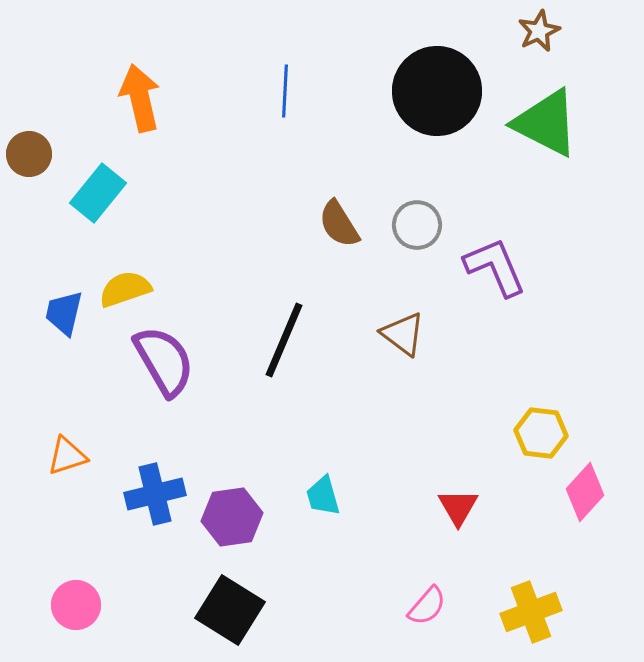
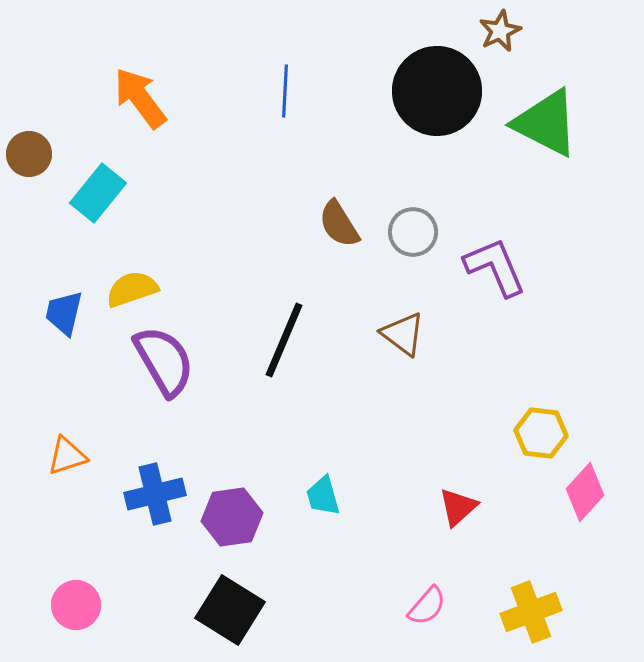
brown star: moved 39 px left
orange arrow: rotated 24 degrees counterclockwise
gray circle: moved 4 px left, 7 px down
yellow semicircle: moved 7 px right
red triangle: rotated 18 degrees clockwise
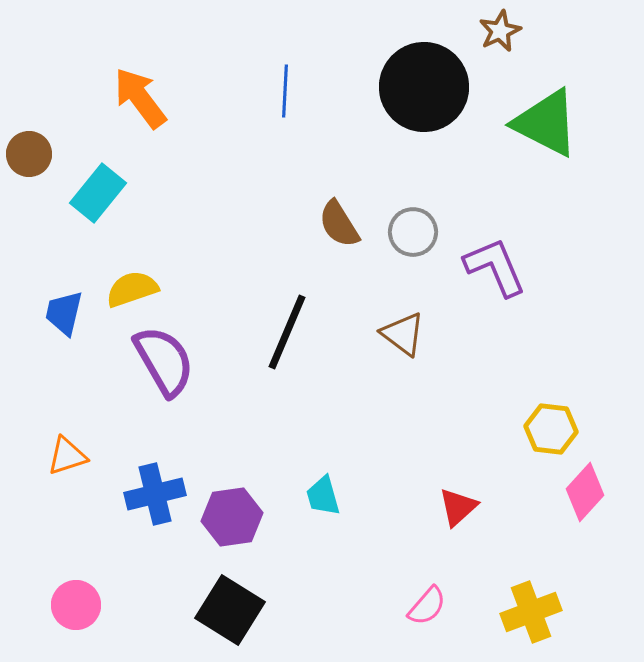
black circle: moved 13 px left, 4 px up
black line: moved 3 px right, 8 px up
yellow hexagon: moved 10 px right, 4 px up
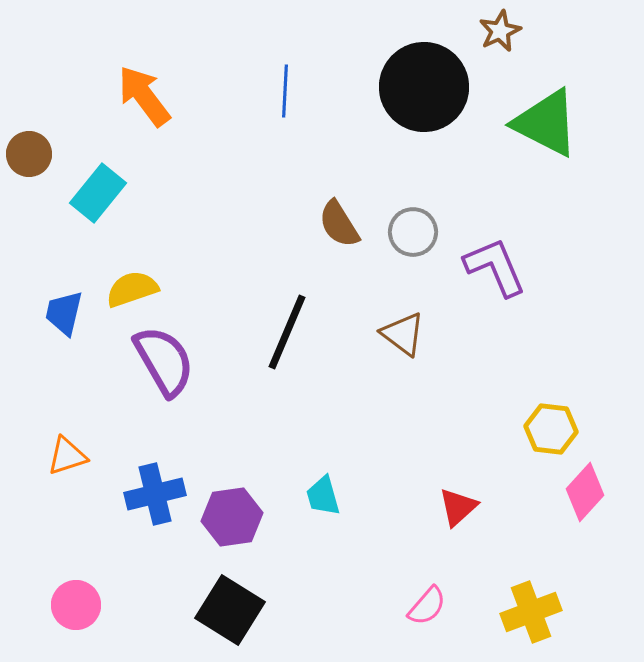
orange arrow: moved 4 px right, 2 px up
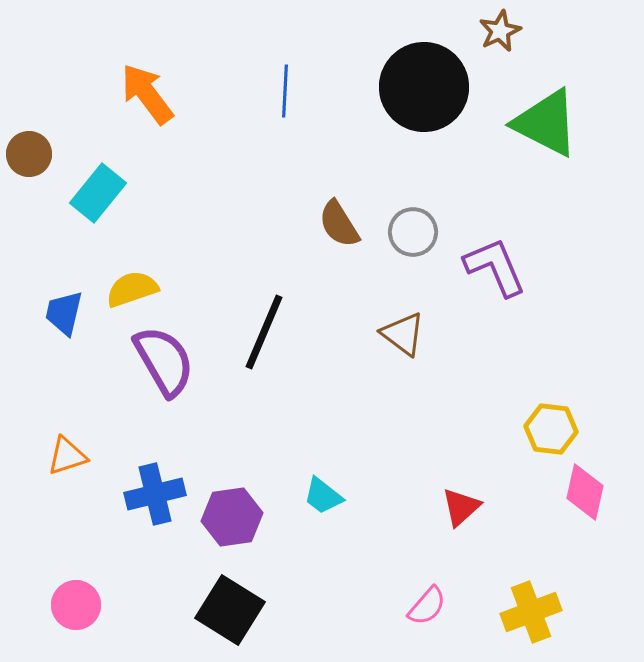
orange arrow: moved 3 px right, 2 px up
black line: moved 23 px left
pink diamond: rotated 30 degrees counterclockwise
cyan trapezoid: rotated 36 degrees counterclockwise
red triangle: moved 3 px right
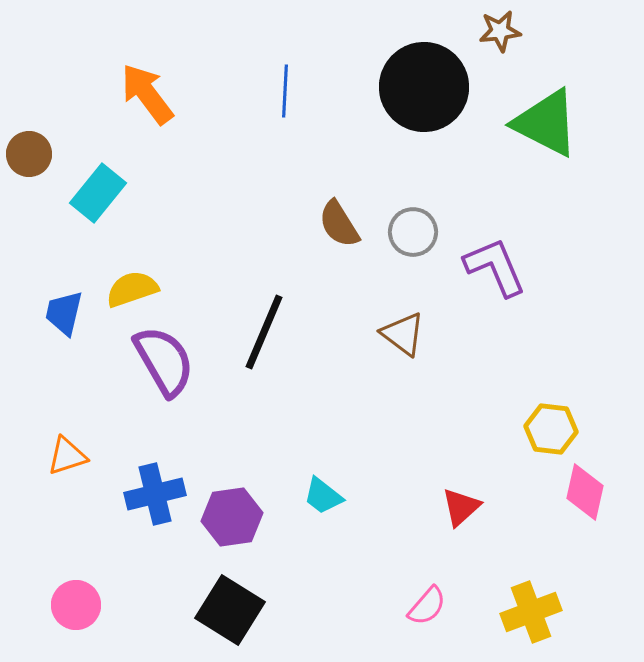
brown star: rotated 18 degrees clockwise
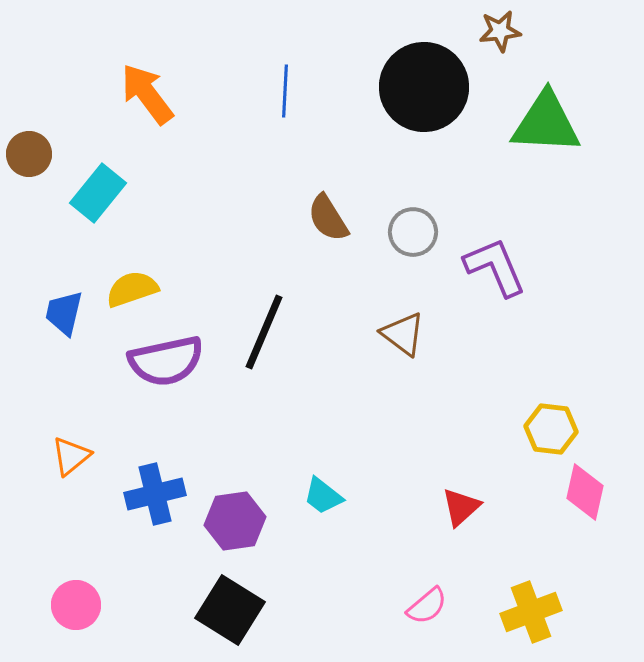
green triangle: rotated 24 degrees counterclockwise
brown semicircle: moved 11 px left, 6 px up
purple semicircle: moved 2 px right; rotated 108 degrees clockwise
orange triangle: moved 4 px right; rotated 21 degrees counterclockwise
purple hexagon: moved 3 px right, 4 px down
pink semicircle: rotated 9 degrees clockwise
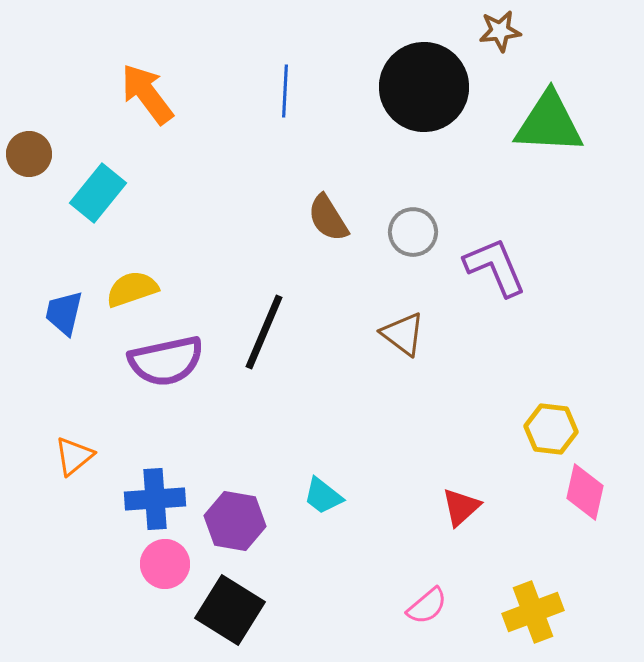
green triangle: moved 3 px right
orange triangle: moved 3 px right
blue cross: moved 5 px down; rotated 10 degrees clockwise
purple hexagon: rotated 18 degrees clockwise
pink circle: moved 89 px right, 41 px up
yellow cross: moved 2 px right
